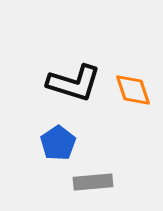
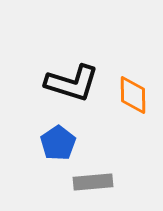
black L-shape: moved 2 px left
orange diamond: moved 5 px down; rotated 18 degrees clockwise
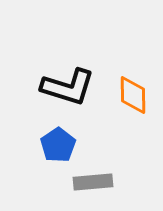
black L-shape: moved 4 px left, 4 px down
blue pentagon: moved 2 px down
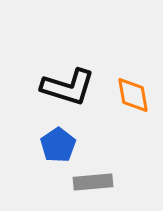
orange diamond: rotated 9 degrees counterclockwise
